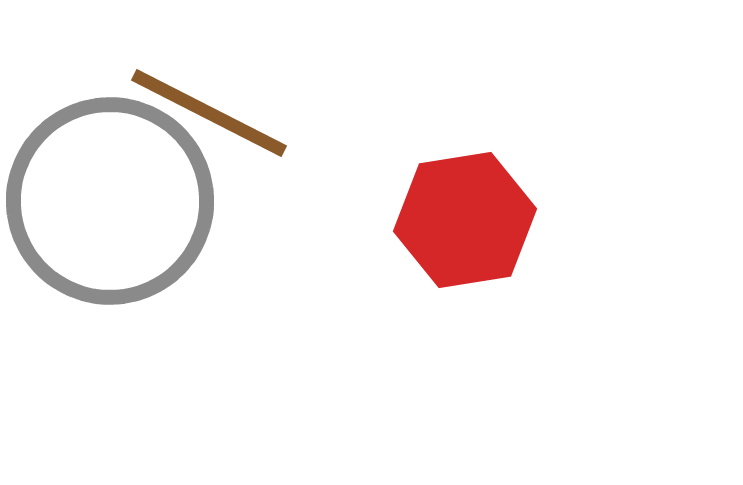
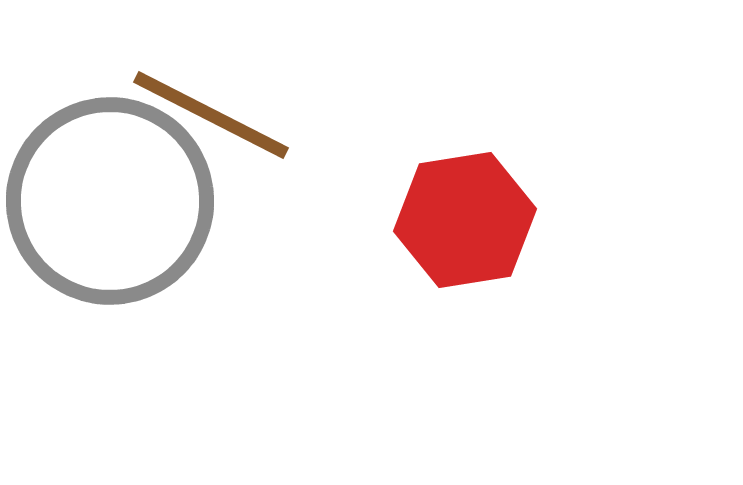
brown line: moved 2 px right, 2 px down
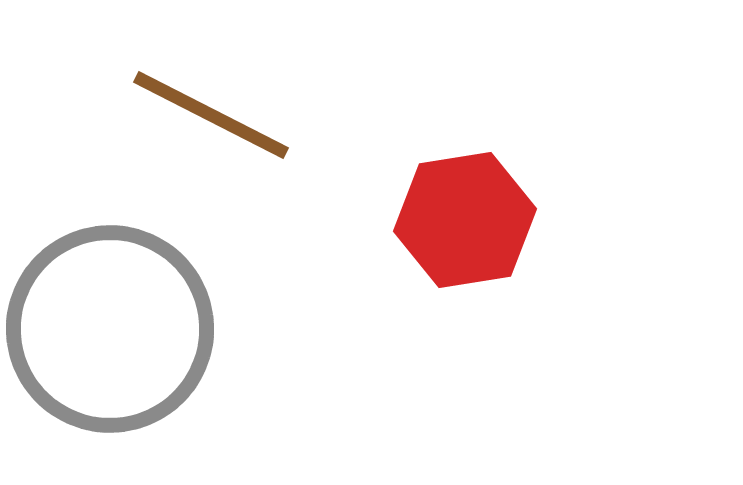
gray circle: moved 128 px down
